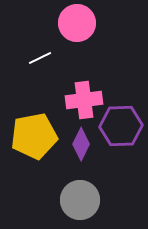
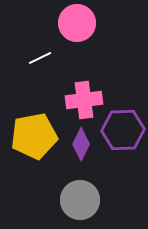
purple hexagon: moved 2 px right, 4 px down
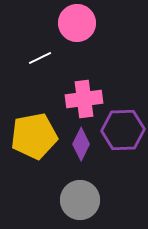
pink cross: moved 1 px up
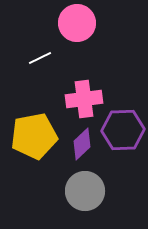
purple diamond: moved 1 px right; rotated 20 degrees clockwise
gray circle: moved 5 px right, 9 px up
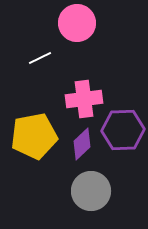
gray circle: moved 6 px right
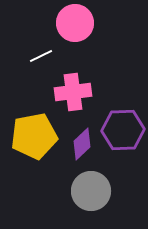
pink circle: moved 2 px left
white line: moved 1 px right, 2 px up
pink cross: moved 11 px left, 7 px up
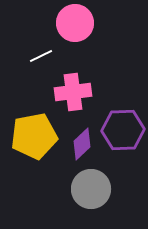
gray circle: moved 2 px up
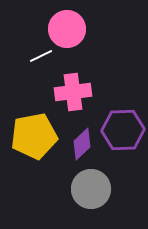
pink circle: moved 8 px left, 6 px down
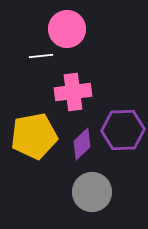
white line: rotated 20 degrees clockwise
gray circle: moved 1 px right, 3 px down
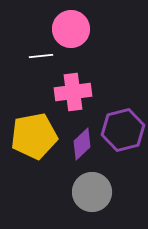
pink circle: moved 4 px right
purple hexagon: rotated 12 degrees counterclockwise
